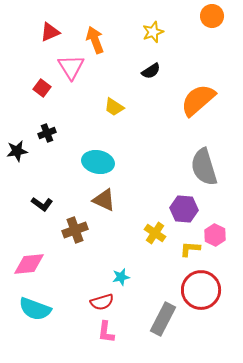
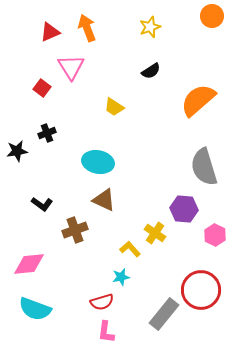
yellow star: moved 3 px left, 5 px up
orange arrow: moved 8 px left, 12 px up
yellow L-shape: moved 60 px left; rotated 45 degrees clockwise
gray rectangle: moved 1 px right, 5 px up; rotated 12 degrees clockwise
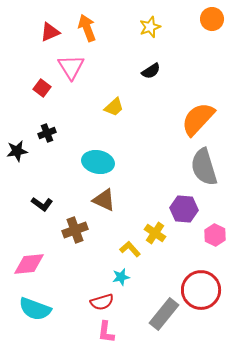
orange circle: moved 3 px down
orange semicircle: moved 19 px down; rotated 6 degrees counterclockwise
yellow trapezoid: rotated 75 degrees counterclockwise
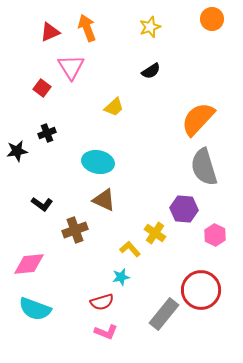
pink L-shape: rotated 75 degrees counterclockwise
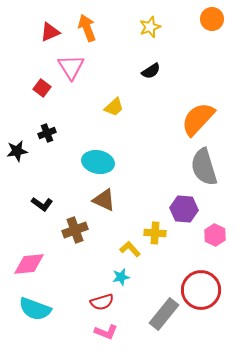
yellow cross: rotated 30 degrees counterclockwise
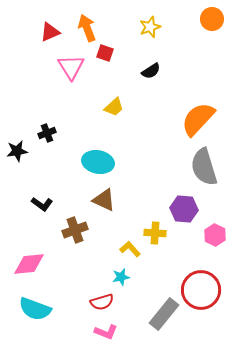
red square: moved 63 px right, 35 px up; rotated 18 degrees counterclockwise
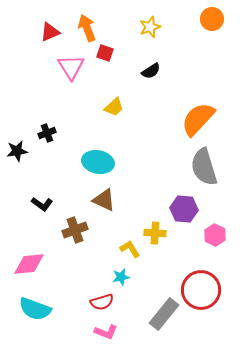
yellow L-shape: rotated 10 degrees clockwise
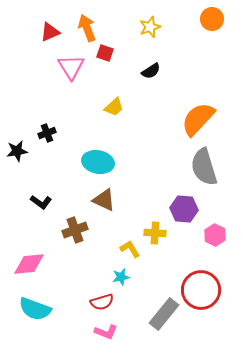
black L-shape: moved 1 px left, 2 px up
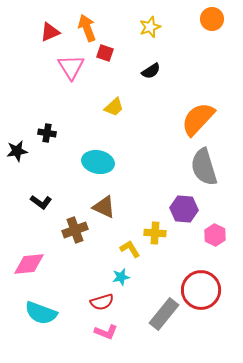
black cross: rotated 30 degrees clockwise
brown triangle: moved 7 px down
cyan semicircle: moved 6 px right, 4 px down
